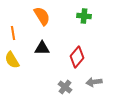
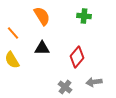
orange line: rotated 32 degrees counterclockwise
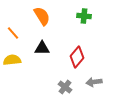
yellow semicircle: rotated 114 degrees clockwise
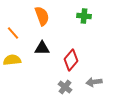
orange semicircle: rotated 12 degrees clockwise
red diamond: moved 6 px left, 3 px down
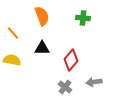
green cross: moved 1 px left, 2 px down
yellow semicircle: rotated 18 degrees clockwise
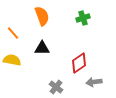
green cross: rotated 24 degrees counterclockwise
red diamond: moved 8 px right, 3 px down; rotated 15 degrees clockwise
gray cross: moved 9 px left
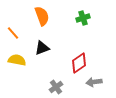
black triangle: rotated 21 degrees counterclockwise
yellow semicircle: moved 5 px right
gray cross: rotated 16 degrees clockwise
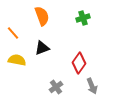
red diamond: rotated 20 degrees counterclockwise
gray arrow: moved 2 px left, 4 px down; rotated 105 degrees counterclockwise
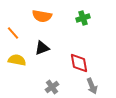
orange semicircle: rotated 120 degrees clockwise
red diamond: rotated 45 degrees counterclockwise
gray cross: moved 4 px left
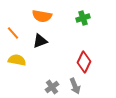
black triangle: moved 2 px left, 7 px up
red diamond: moved 5 px right, 1 px up; rotated 35 degrees clockwise
gray arrow: moved 17 px left
